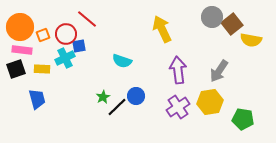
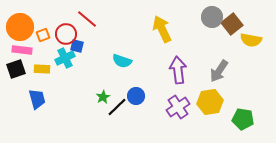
blue square: moved 2 px left; rotated 24 degrees clockwise
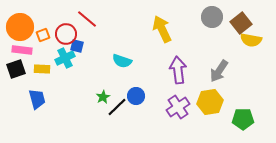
brown square: moved 9 px right, 1 px up
green pentagon: rotated 10 degrees counterclockwise
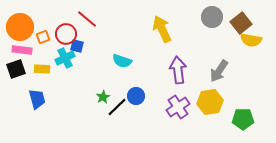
orange square: moved 2 px down
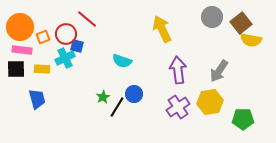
black square: rotated 18 degrees clockwise
blue circle: moved 2 px left, 2 px up
black line: rotated 15 degrees counterclockwise
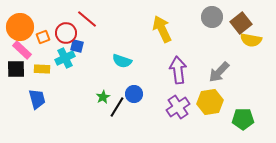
red circle: moved 1 px up
pink rectangle: rotated 36 degrees clockwise
gray arrow: moved 1 px down; rotated 10 degrees clockwise
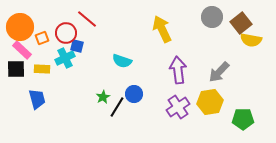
orange square: moved 1 px left, 1 px down
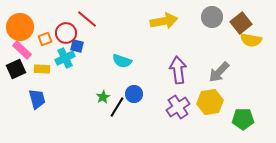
yellow arrow: moved 2 px right, 8 px up; rotated 104 degrees clockwise
orange square: moved 3 px right, 1 px down
black square: rotated 24 degrees counterclockwise
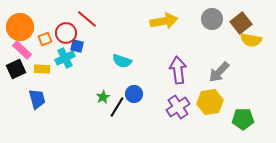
gray circle: moved 2 px down
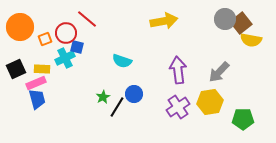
gray circle: moved 13 px right
blue square: moved 1 px down
pink rectangle: moved 14 px right, 33 px down; rotated 66 degrees counterclockwise
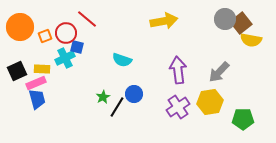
orange square: moved 3 px up
cyan semicircle: moved 1 px up
black square: moved 1 px right, 2 px down
